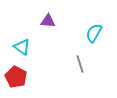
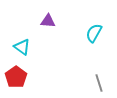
gray line: moved 19 px right, 19 px down
red pentagon: rotated 10 degrees clockwise
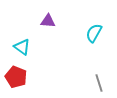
red pentagon: rotated 15 degrees counterclockwise
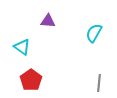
red pentagon: moved 15 px right, 3 px down; rotated 15 degrees clockwise
gray line: rotated 24 degrees clockwise
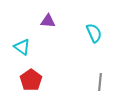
cyan semicircle: rotated 126 degrees clockwise
gray line: moved 1 px right, 1 px up
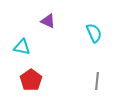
purple triangle: rotated 21 degrees clockwise
cyan triangle: rotated 24 degrees counterclockwise
gray line: moved 3 px left, 1 px up
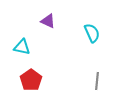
cyan semicircle: moved 2 px left
